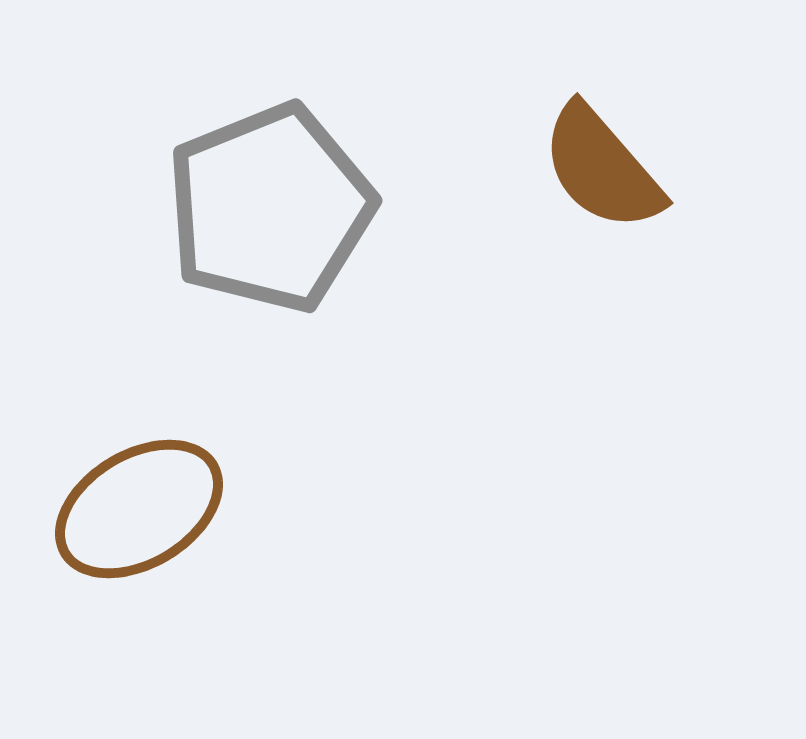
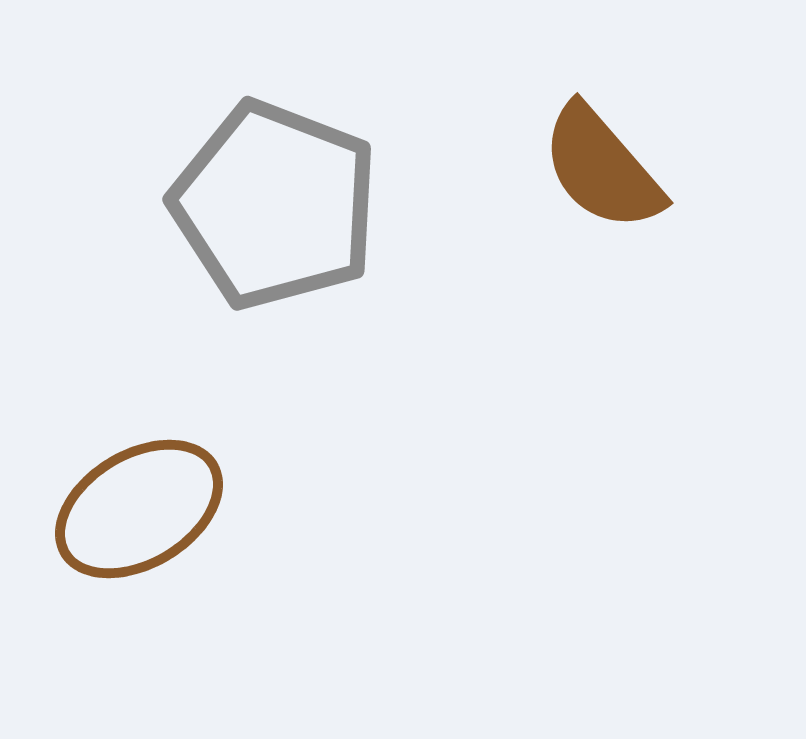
gray pentagon: moved 5 px right, 3 px up; rotated 29 degrees counterclockwise
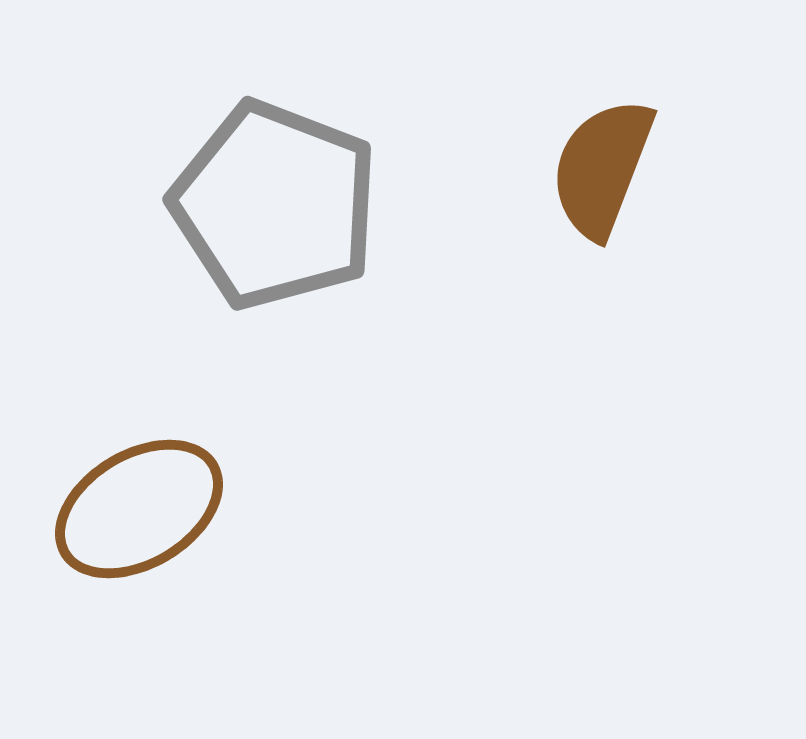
brown semicircle: rotated 62 degrees clockwise
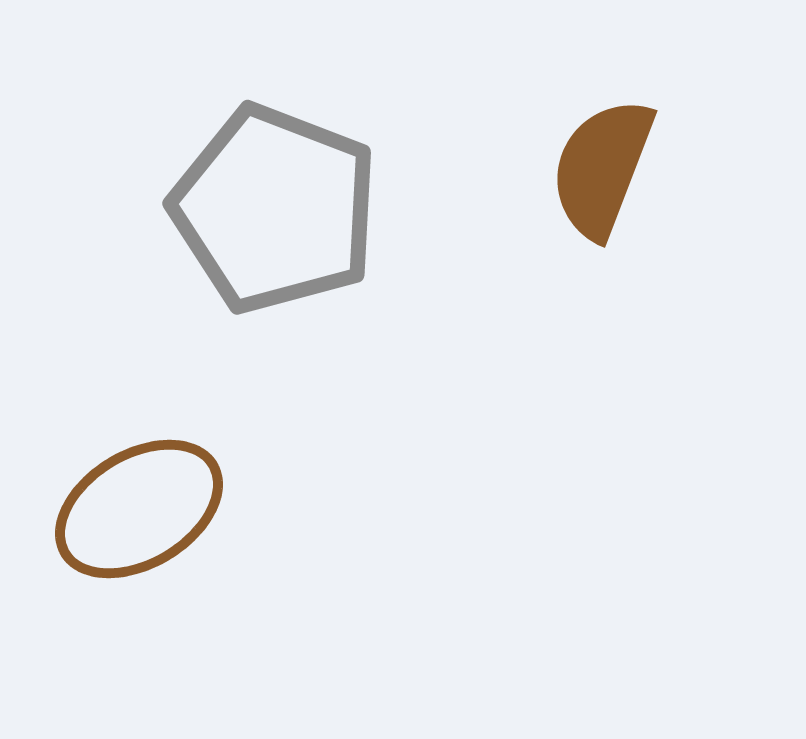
gray pentagon: moved 4 px down
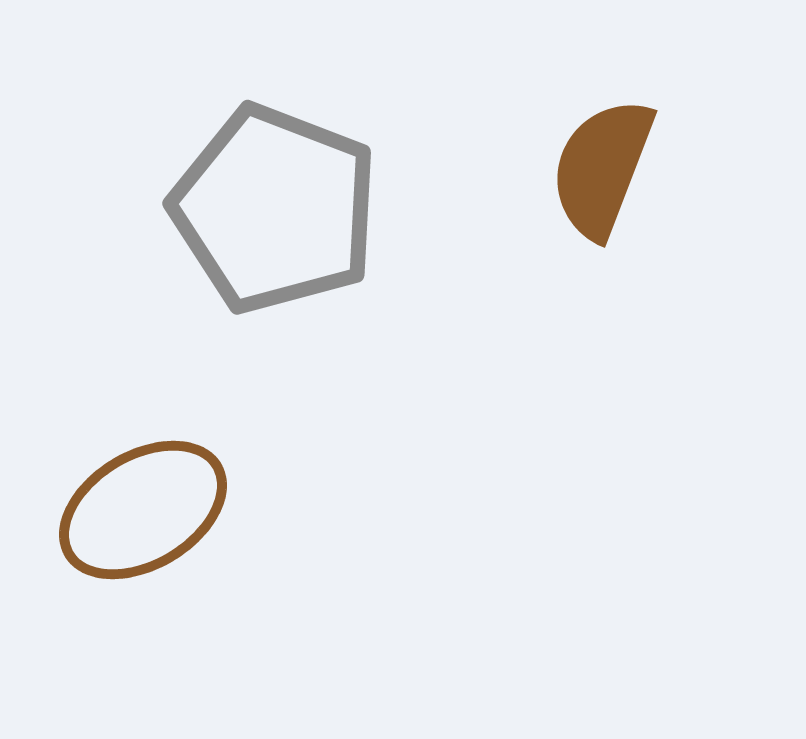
brown ellipse: moved 4 px right, 1 px down
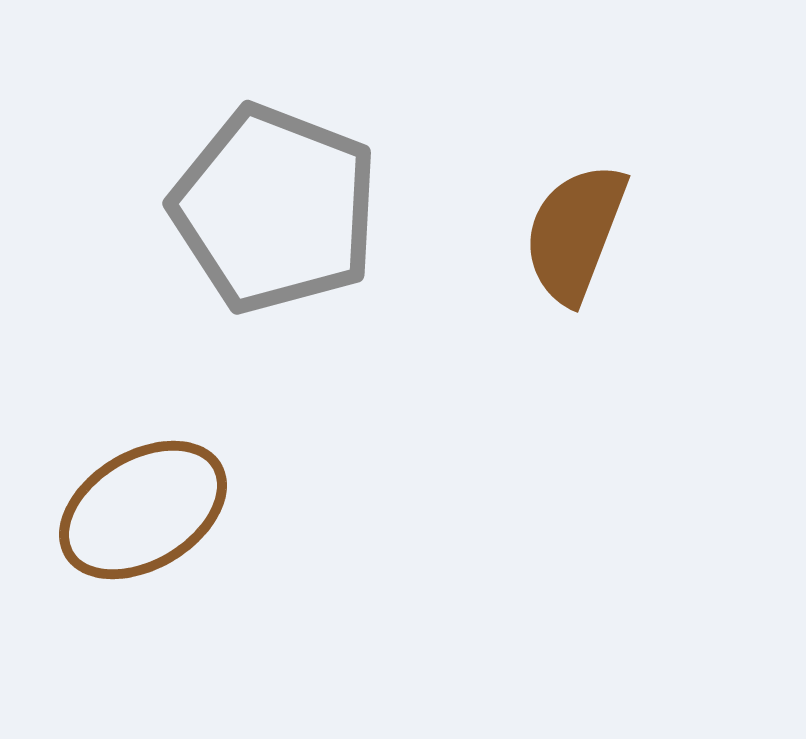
brown semicircle: moved 27 px left, 65 px down
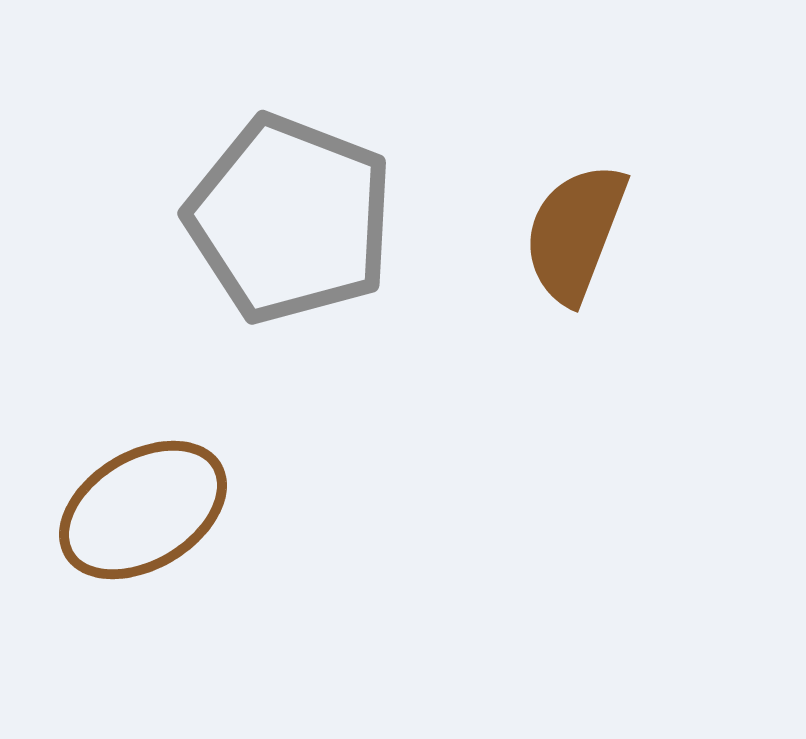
gray pentagon: moved 15 px right, 10 px down
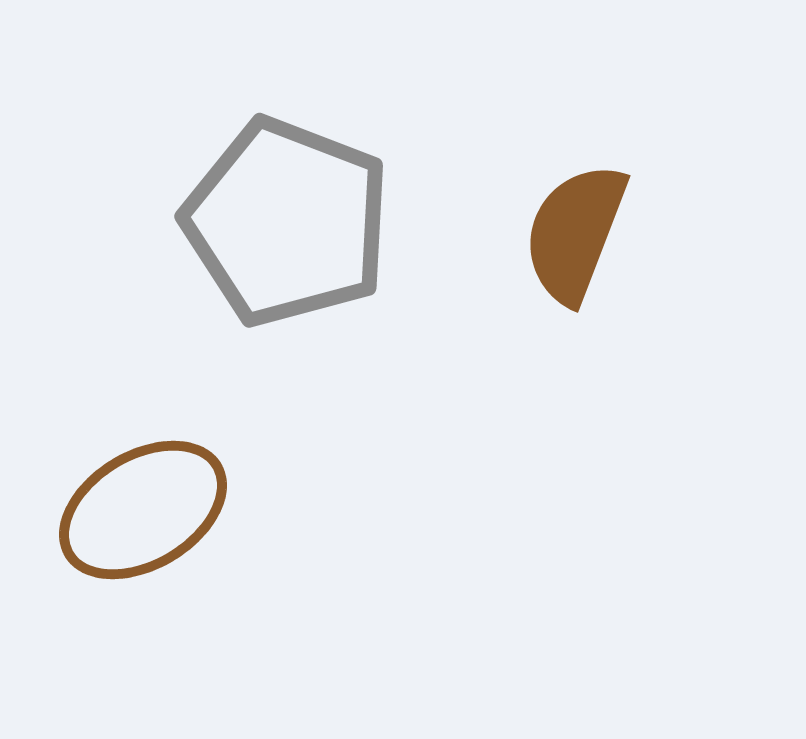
gray pentagon: moved 3 px left, 3 px down
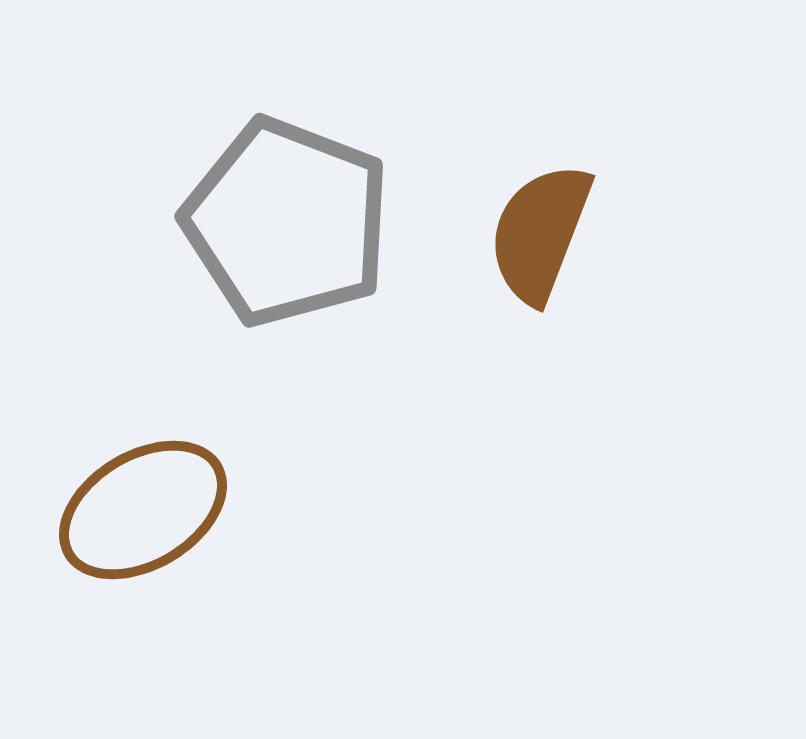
brown semicircle: moved 35 px left
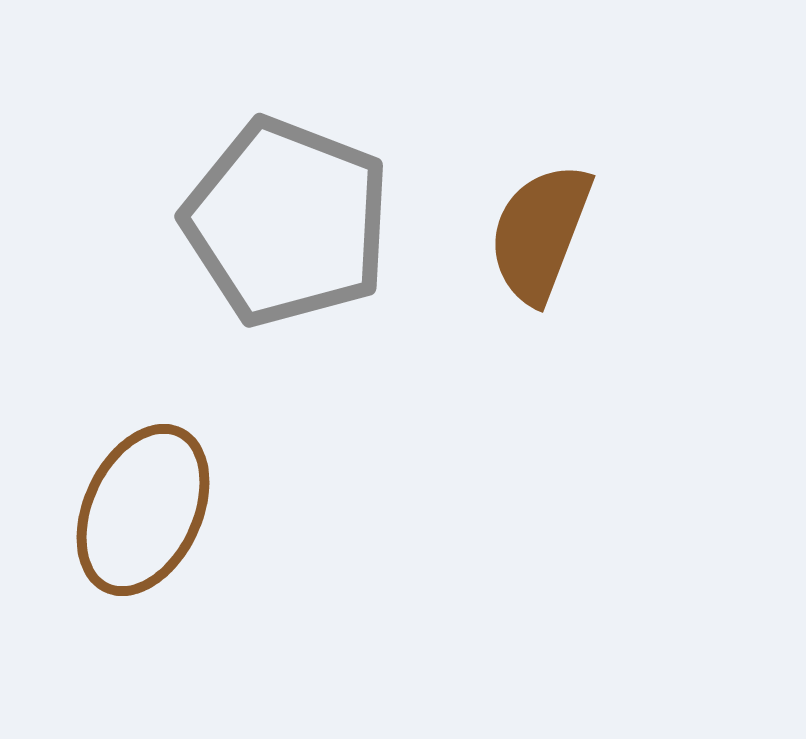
brown ellipse: rotated 34 degrees counterclockwise
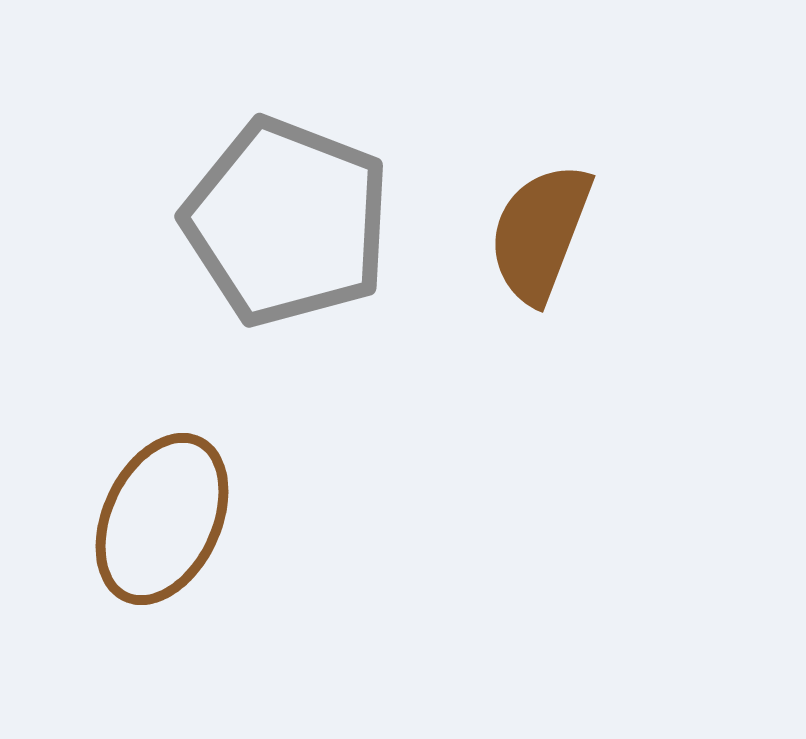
brown ellipse: moved 19 px right, 9 px down
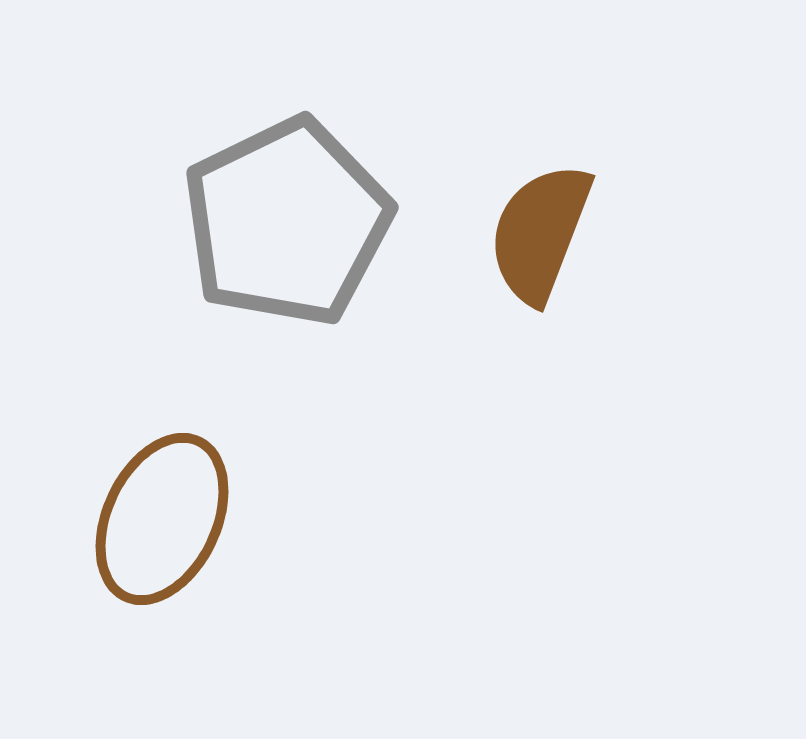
gray pentagon: rotated 25 degrees clockwise
